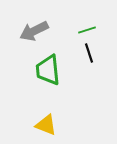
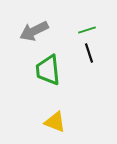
yellow triangle: moved 9 px right, 3 px up
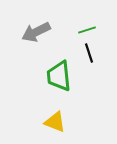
gray arrow: moved 2 px right, 1 px down
green trapezoid: moved 11 px right, 6 px down
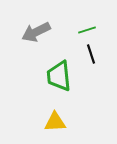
black line: moved 2 px right, 1 px down
yellow triangle: rotated 25 degrees counterclockwise
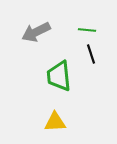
green line: rotated 24 degrees clockwise
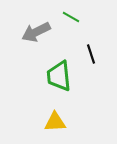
green line: moved 16 px left, 13 px up; rotated 24 degrees clockwise
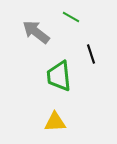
gray arrow: rotated 64 degrees clockwise
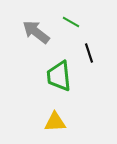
green line: moved 5 px down
black line: moved 2 px left, 1 px up
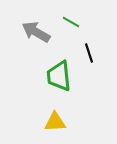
gray arrow: rotated 8 degrees counterclockwise
